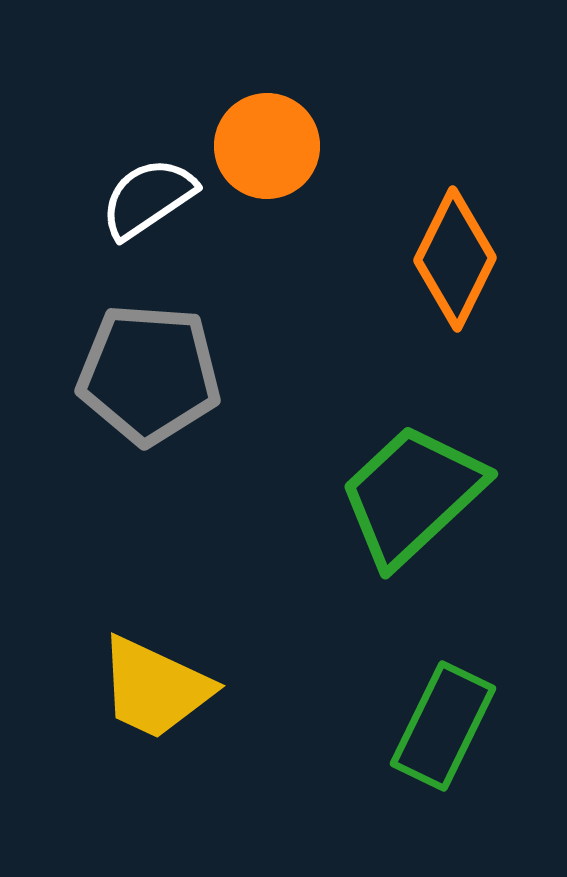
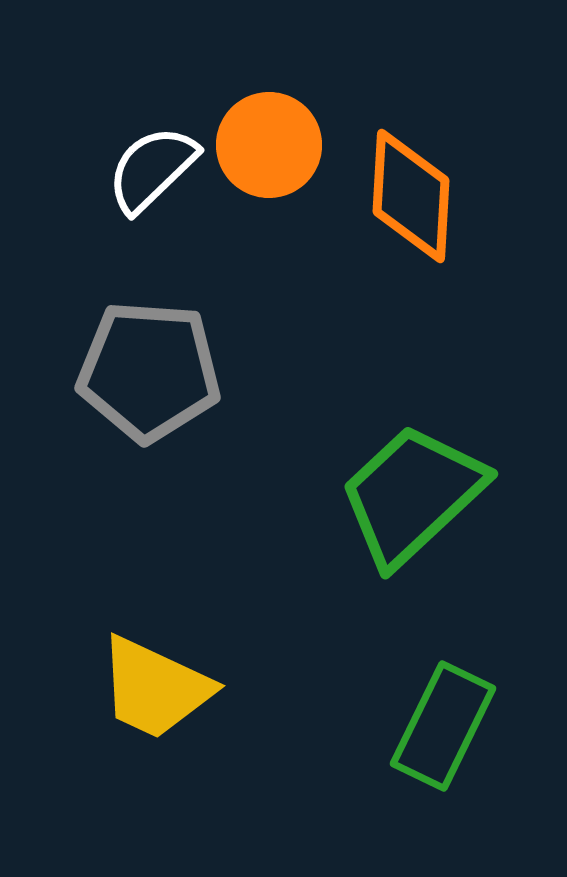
orange circle: moved 2 px right, 1 px up
white semicircle: moved 4 px right, 29 px up; rotated 10 degrees counterclockwise
orange diamond: moved 44 px left, 63 px up; rotated 23 degrees counterclockwise
gray pentagon: moved 3 px up
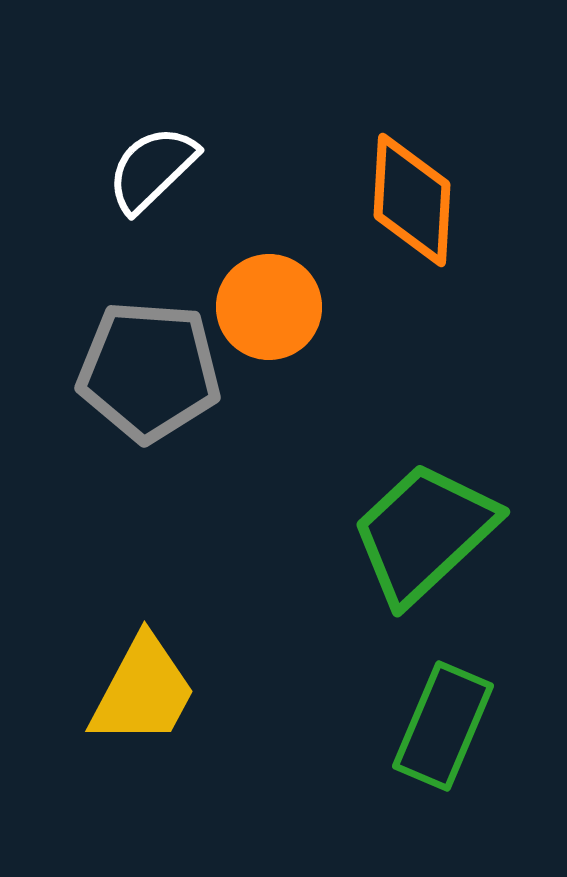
orange circle: moved 162 px down
orange diamond: moved 1 px right, 4 px down
green trapezoid: moved 12 px right, 38 px down
yellow trapezoid: moved 12 px left, 3 px down; rotated 87 degrees counterclockwise
green rectangle: rotated 3 degrees counterclockwise
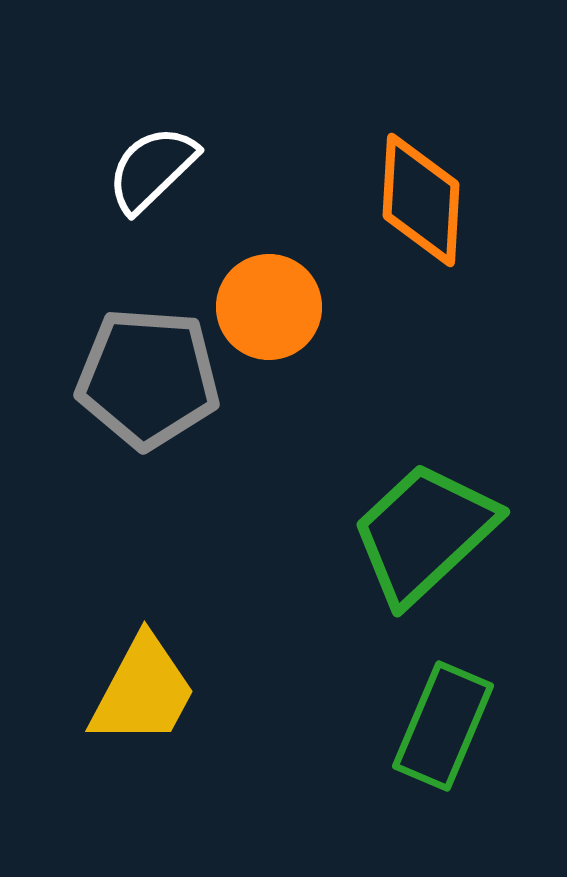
orange diamond: moved 9 px right
gray pentagon: moved 1 px left, 7 px down
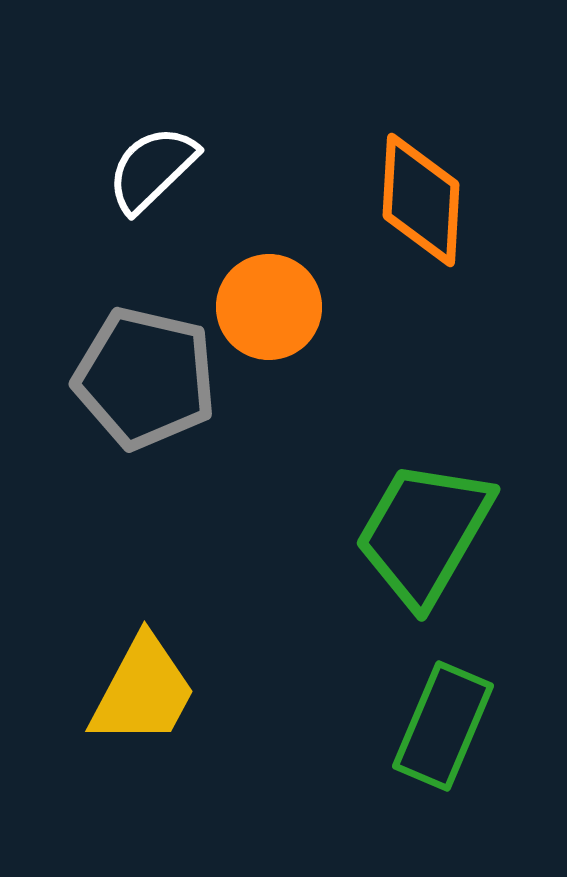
gray pentagon: moved 3 px left; rotated 9 degrees clockwise
green trapezoid: rotated 17 degrees counterclockwise
